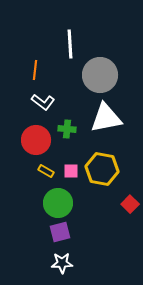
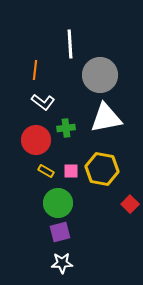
green cross: moved 1 px left, 1 px up; rotated 12 degrees counterclockwise
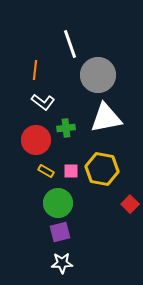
white line: rotated 16 degrees counterclockwise
gray circle: moved 2 px left
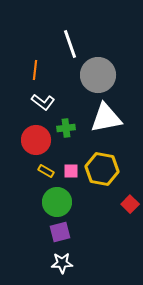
green circle: moved 1 px left, 1 px up
